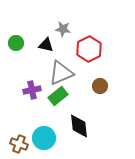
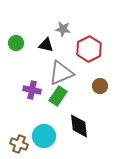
purple cross: rotated 24 degrees clockwise
green rectangle: rotated 18 degrees counterclockwise
cyan circle: moved 2 px up
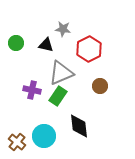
brown cross: moved 2 px left, 2 px up; rotated 18 degrees clockwise
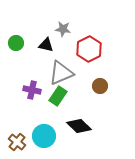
black diamond: rotated 40 degrees counterclockwise
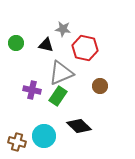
red hexagon: moved 4 px left, 1 px up; rotated 20 degrees counterclockwise
brown cross: rotated 24 degrees counterclockwise
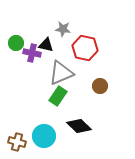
purple cross: moved 37 px up
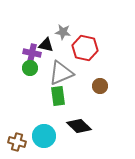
gray star: moved 3 px down
green circle: moved 14 px right, 25 px down
green rectangle: rotated 42 degrees counterclockwise
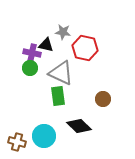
gray triangle: rotated 48 degrees clockwise
brown circle: moved 3 px right, 13 px down
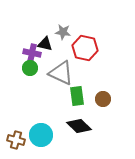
black triangle: moved 1 px left, 1 px up
green rectangle: moved 19 px right
cyan circle: moved 3 px left, 1 px up
brown cross: moved 1 px left, 2 px up
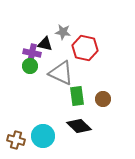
green circle: moved 2 px up
cyan circle: moved 2 px right, 1 px down
